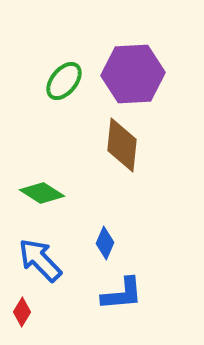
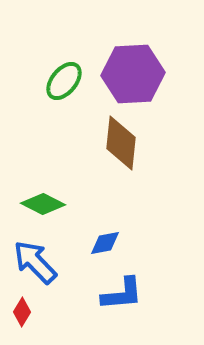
brown diamond: moved 1 px left, 2 px up
green diamond: moved 1 px right, 11 px down; rotated 6 degrees counterclockwise
blue diamond: rotated 56 degrees clockwise
blue arrow: moved 5 px left, 2 px down
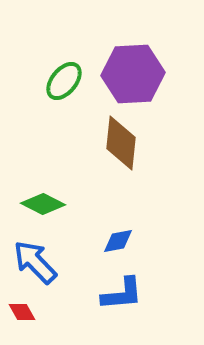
blue diamond: moved 13 px right, 2 px up
red diamond: rotated 60 degrees counterclockwise
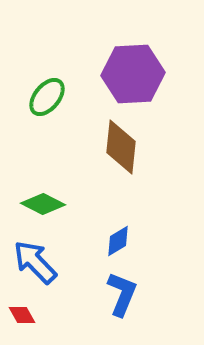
green ellipse: moved 17 px left, 16 px down
brown diamond: moved 4 px down
blue diamond: rotated 20 degrees counterclockwise
blue L-shape: rotated 63 degrees counterclockwise
red diamond: moved 3 px down
